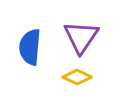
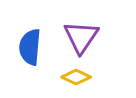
yellow diamond: moved 1 px left
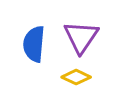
blue semicircle: moved 4 px right, 3 px up
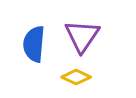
purple triangle: moved 1 px right, 1 px up
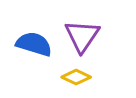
blue semicircle: rotated 102 degrees clockwise
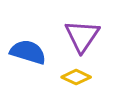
blue semicircle: moved 6 px left, 8 px down
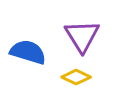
purple triangle: rotated 6 degrees counterclockwise
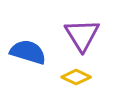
purple triangle: moved 1 px up
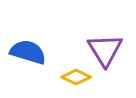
purple triangle: moved 23 px right, 15 px down
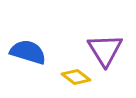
yellow diamond: rotated 12 degrees clockwise
